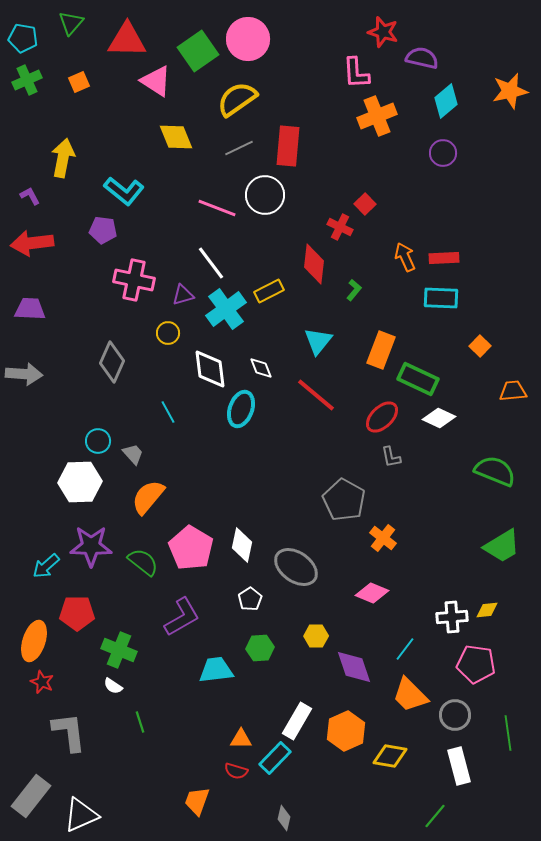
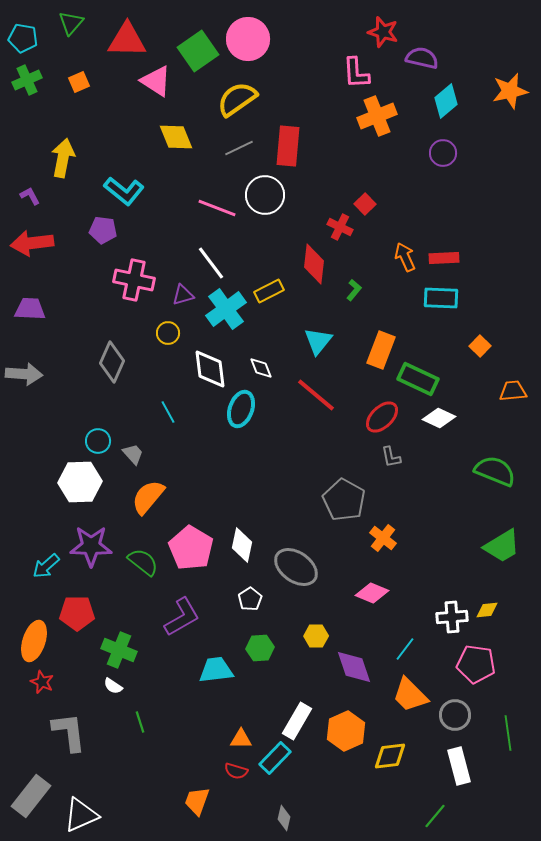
yellow diamond at (390, 756): rotated 16 degrees counterclockwise
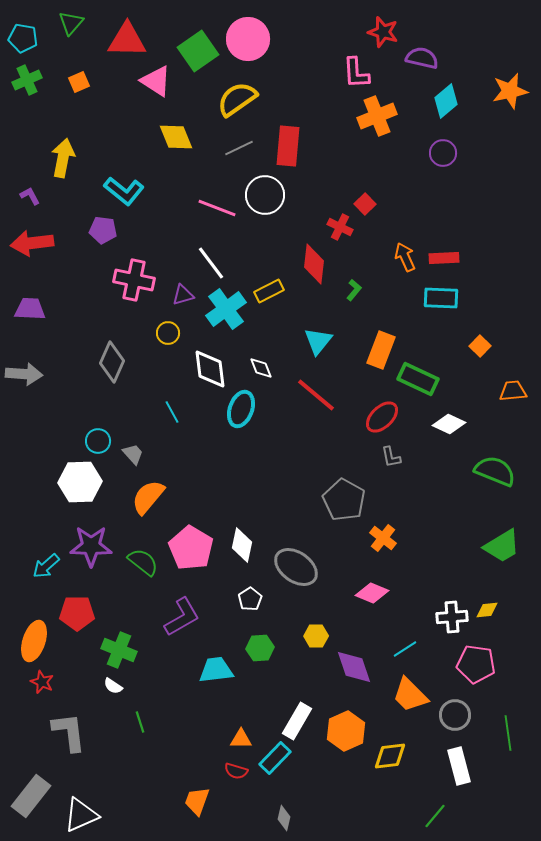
cyan line at (168, 412): moved 4 px right
white diamond at (439, 418): moved 10 px right, 6 px down
cyan line at (405, 649): rotated 20 degrees clockwise
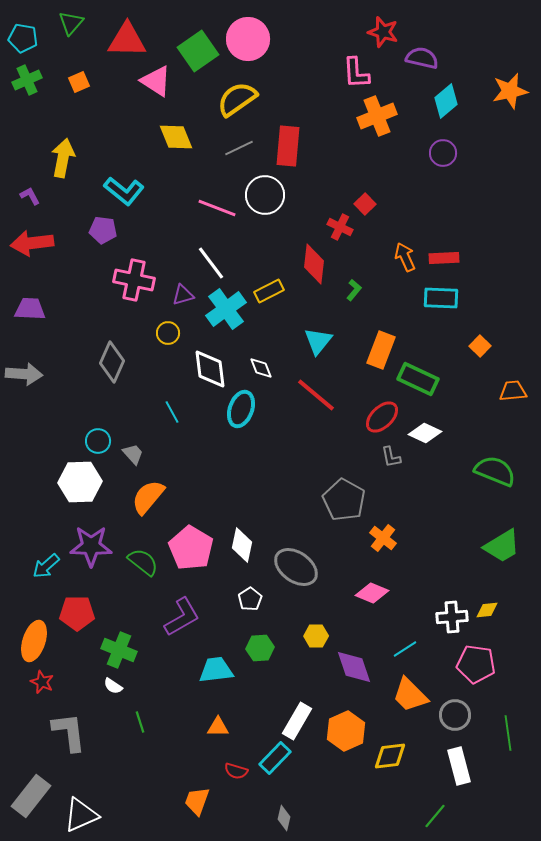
white diamond at (449, 424): moved 24 px left, 9 px down
orange triangle at (241, 739): moved 23 px left, 12 px up
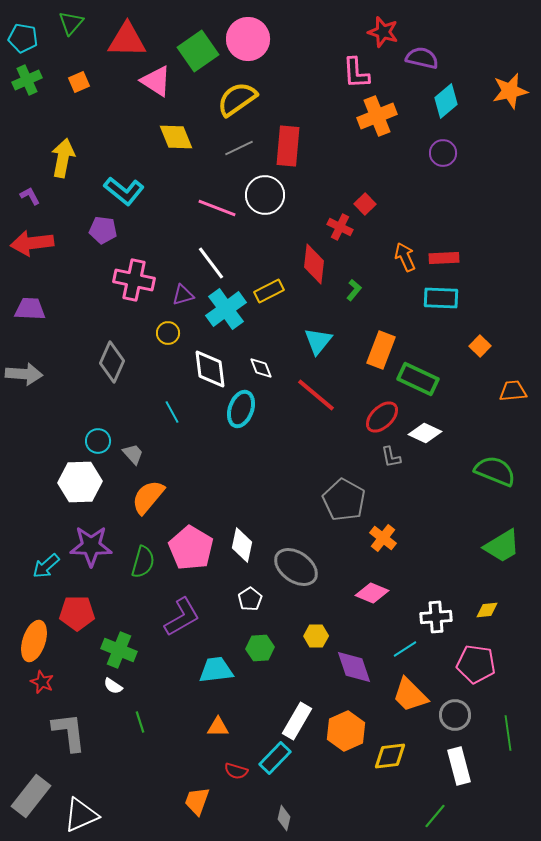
green semicircle at (143, 562): rotated 68 degrees clockwise
white cross at (452, 617): moved 16 px left
